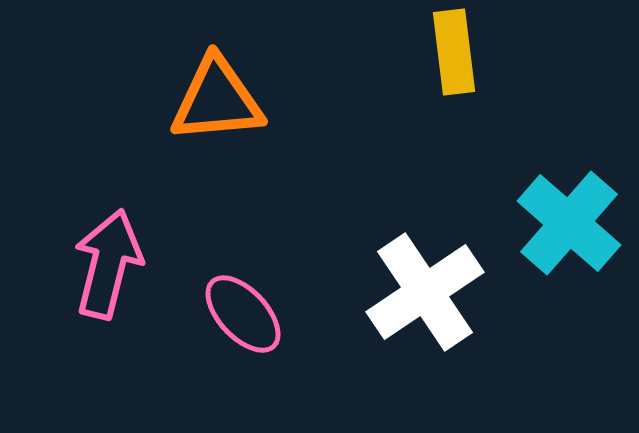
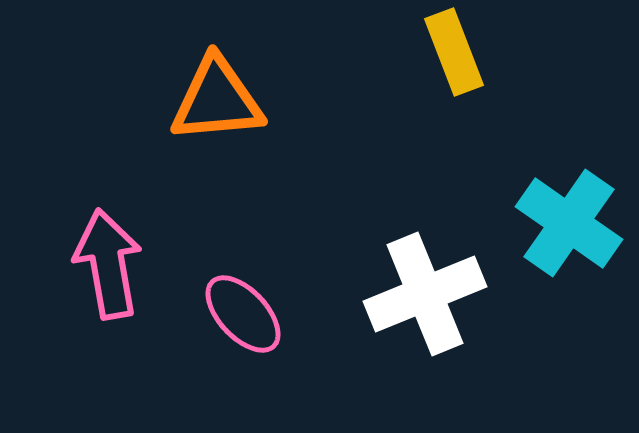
yellow rectangle: rotated 14 degrees counterclockwise
cyan cross: rotated 6 degrees counterclockwise
pink arrow: rotated 24 degrees counterclockwise
white cross: moved 2 px down; rotated 12 degrees clockwise
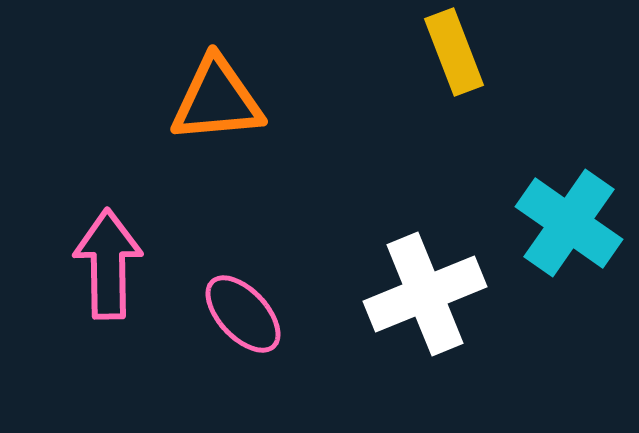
pink arrow: rotated 9 degrees clockwise
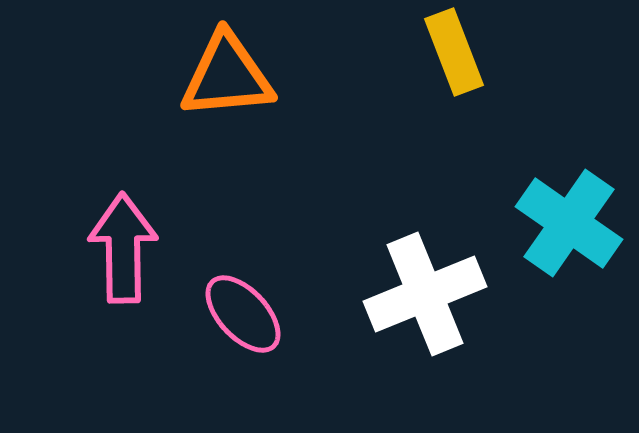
orange triangle: moved 10 px right, 24 px up
pink arrow: moved 15 px right, 16 px up
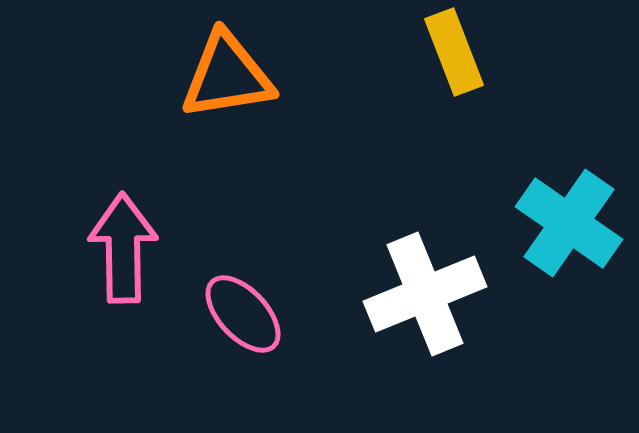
orange triangle: rotated 4 degrees counterclockwise
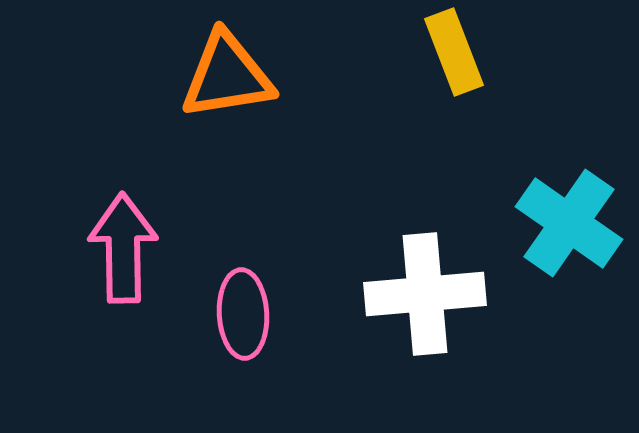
white cross: rotated 17 degrees clockwise
pink ellipse: rotated 40 degrees clockwise
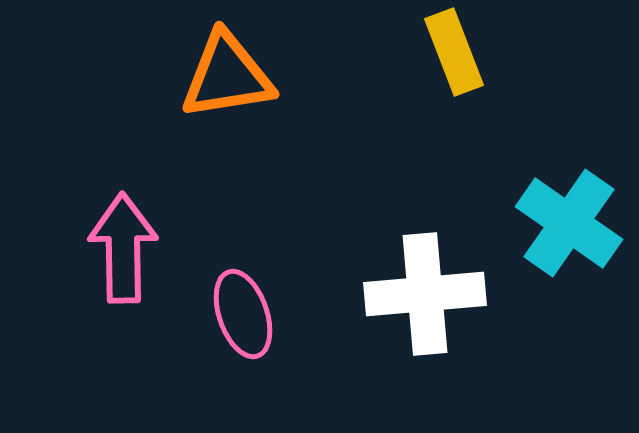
pink ellipse: rotated 16 degrees counterclockwise
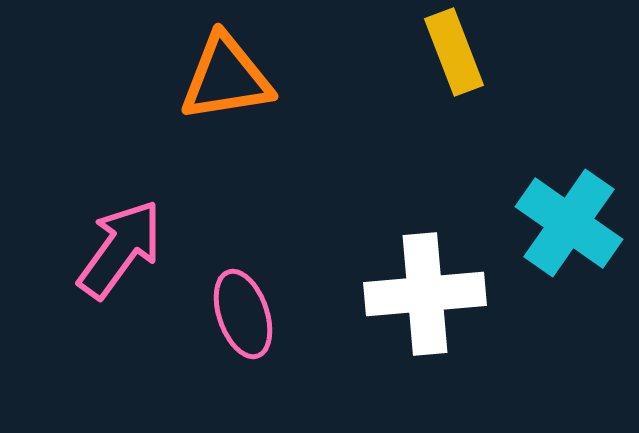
orange triangle: moved 1 px left, 2 px down
pink arrow: moved 3 px left, 1 px down; rotated 37 degrees clockwise
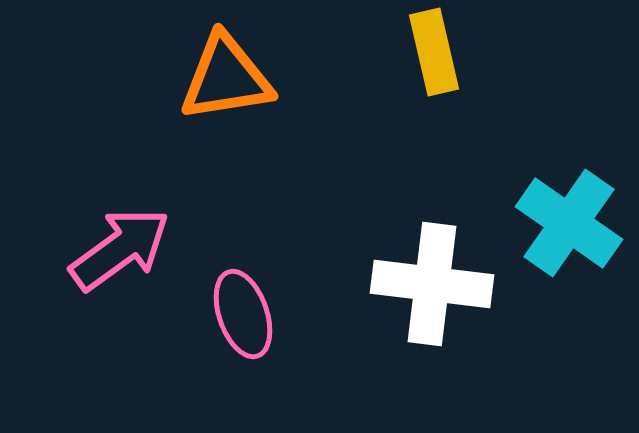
yellow rectangle: moved 20 px left; rotated 8 degrees clockwise
pink arrow: rotated 18 degrees clockwise
white cross: moved 7 px right, 10 px up; rotated 12 degrees clockwise
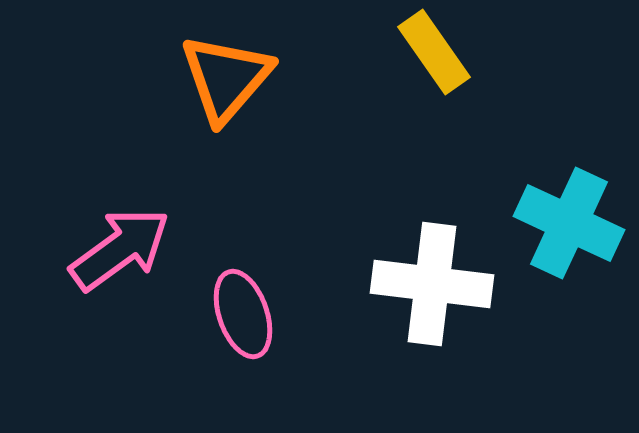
yellow rectangle: rotated 22 degrees counterclockwise
orange triangle: rotated 40 degrees counterclockwise
cyan cross: rotated 10 degrees counterclockwise
